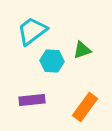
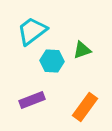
purple rectangle: rotated 15 degrees counterclockwise
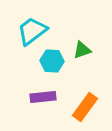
purple rectangle: moved 11 px right, 3 px up; rotated 15 degrees clockwise
